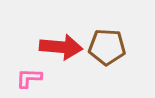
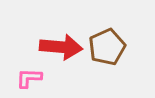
brown pentagon: rotated 27 degrees counterclockwise
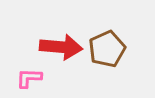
brown pentagon: moved 2 px down
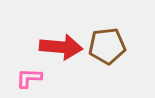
brown pentagon: moved 3 px up; rotated 18 degrees clockwise
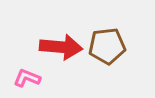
pink L-shape: moved 2 px left; rotated 20 degrees clockwise
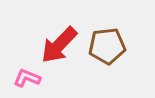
red arrow: moved 2 px left, 2 px up; rotated 129 degrees clockwise
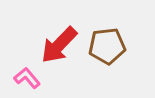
pink L-shape: rotated 28 degrees clockwise
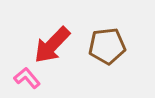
red arrow: moved 7 px left
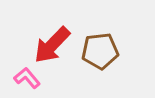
brown pentagon: moved 7 px left, 5 px down
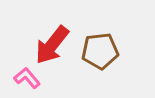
red arrow: rotated 6 degrees counterclockwise
